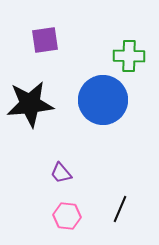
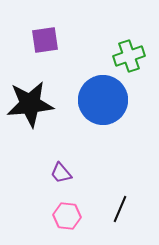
green cross: rotated 20 degrees counterclockwise
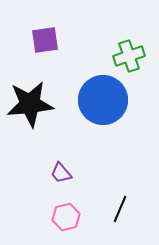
pink hexagon: moved 1 px left, 1 px down; rotated 20 degrees counterclockwise
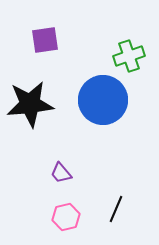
black line: moved 4 px left
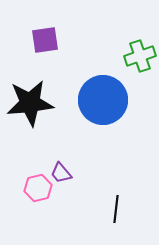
green cross: moved 11 px right
black star: moved 1 px up
black line: rotated 16 degrees counterclockwise
pink hexagon: moved 28 px left, 29 px up
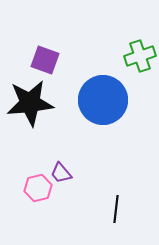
purple square: moved 20 px down; rotated 28 degrees clockwise
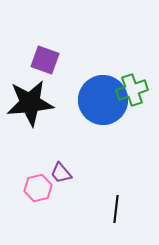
green cross: moved 8 px left, 34 px down
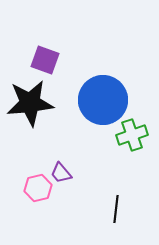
green cross: moved 45 px down
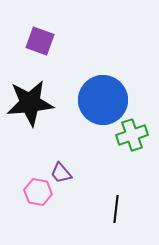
purple square: moved 5 px left, 19 px up
pink hexagon: moved 4 px down; rotated 24 degrees clockwise
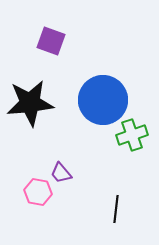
purple square: moved 11 px right
